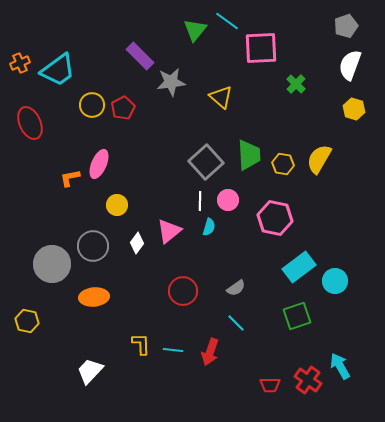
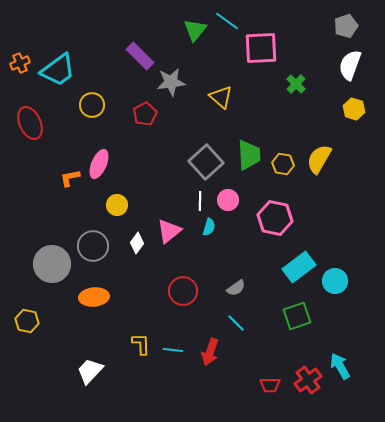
red pentagon at (123, 108): moved 22 px right, 6 px down
red cross at (308, 380): rotated 20 degrees clockwise
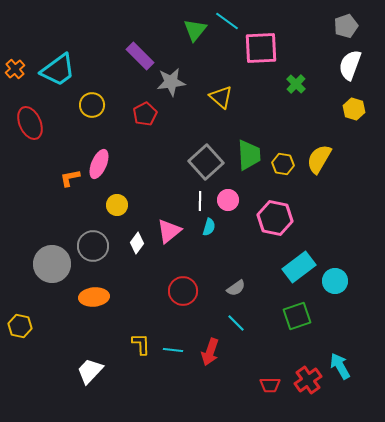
orange cross at (20, 63): moved 5 px left, 6 px down; rotated 18 degrees counterclockwise
yellow hexagon at (27, 321): moved 7 px left, 5 px down
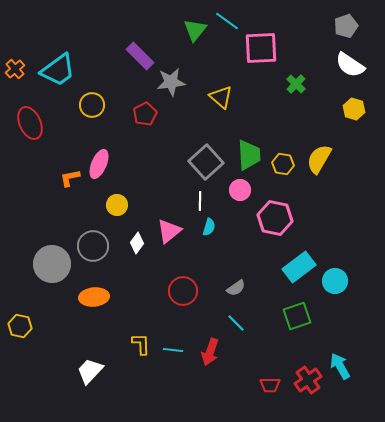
white semicircle at (350, 65): rotated 76 degrees counterclockwise
pink circle at (228, 200): moved 12 px right, 10 px up
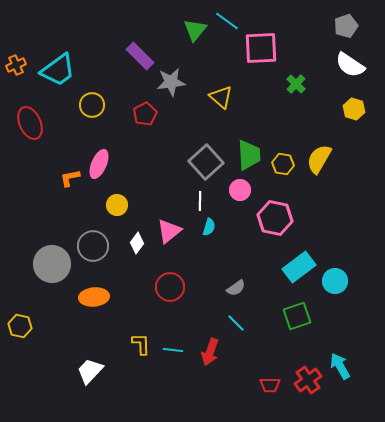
orange cross at (15, 69): moved 1 px right, 4 px up; rotated 18 degrees clockwise
red circle at (183, 291): moved 13 px left, 4 px up
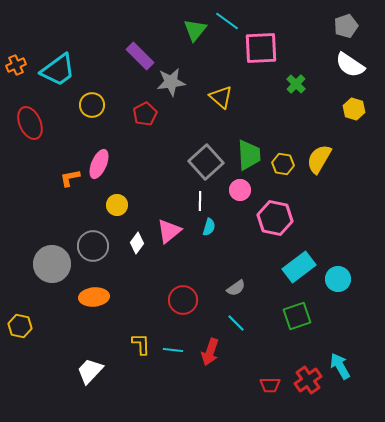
cyan circle at (335, 281): moved 3 px right, 2 px up
red circle at (170, 287): moved 13 px right, 13 px down
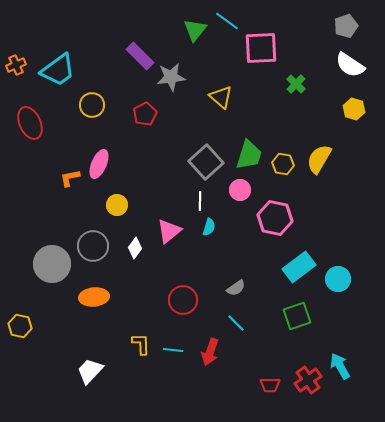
gray star at (171, 82): moved 5 px up
green trapezoid at (249, 155): rotated 20 degrees clockwise
white diamond at (137, 243): moved 2 px left, 5 px down
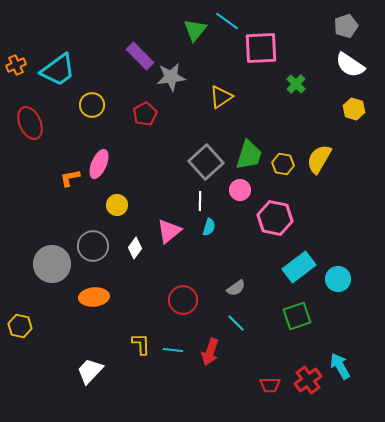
yellow triangle at (221, 97): rotated 45 degrees clockwise
